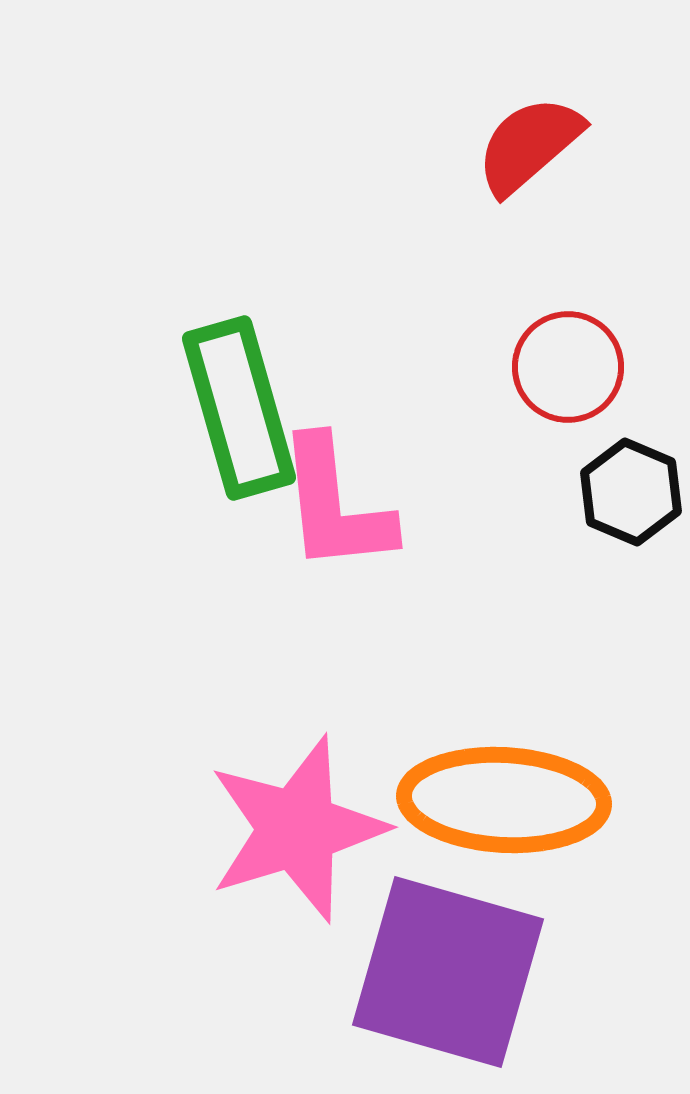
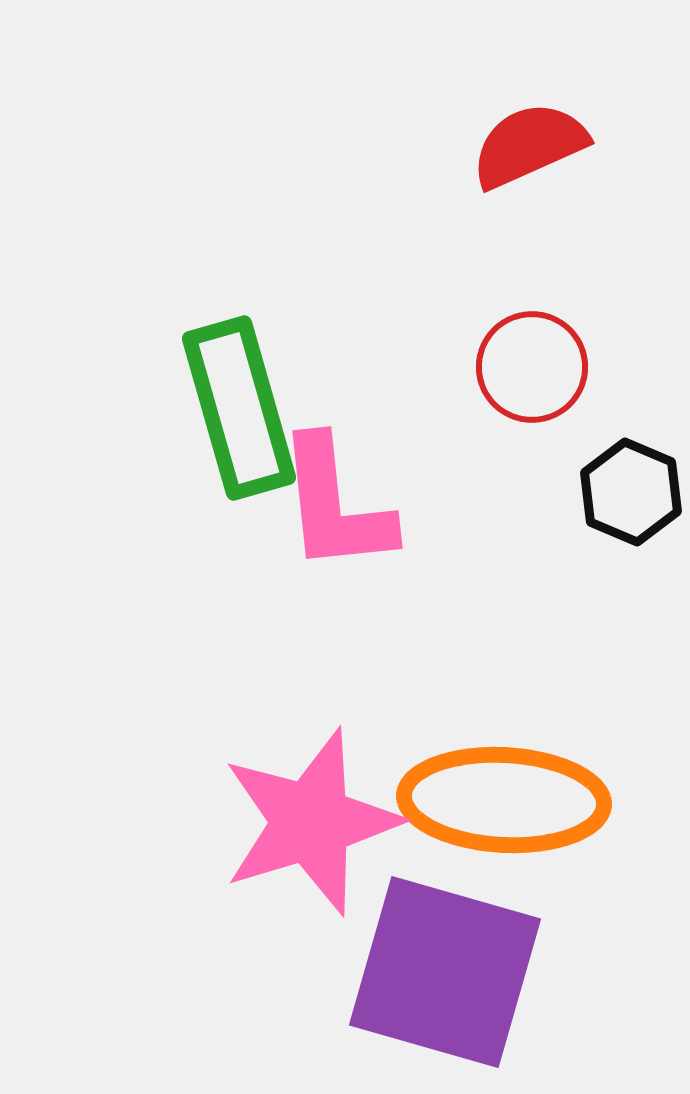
red semicircle: rotated 17 degrees clockwise
red circle: moved 36 px left
pink star: moved 14 px right, 7 px up
purple square: moved 3 px left
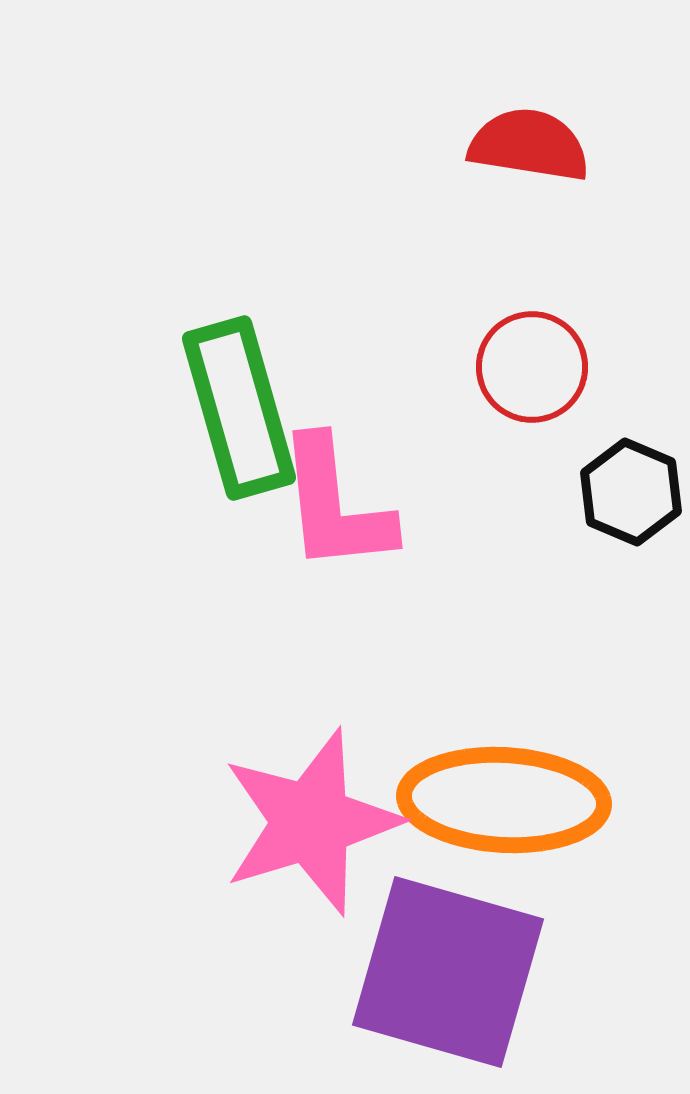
red semicircle: rotated 33 degrees clockwise
purple square: moved 3 px right
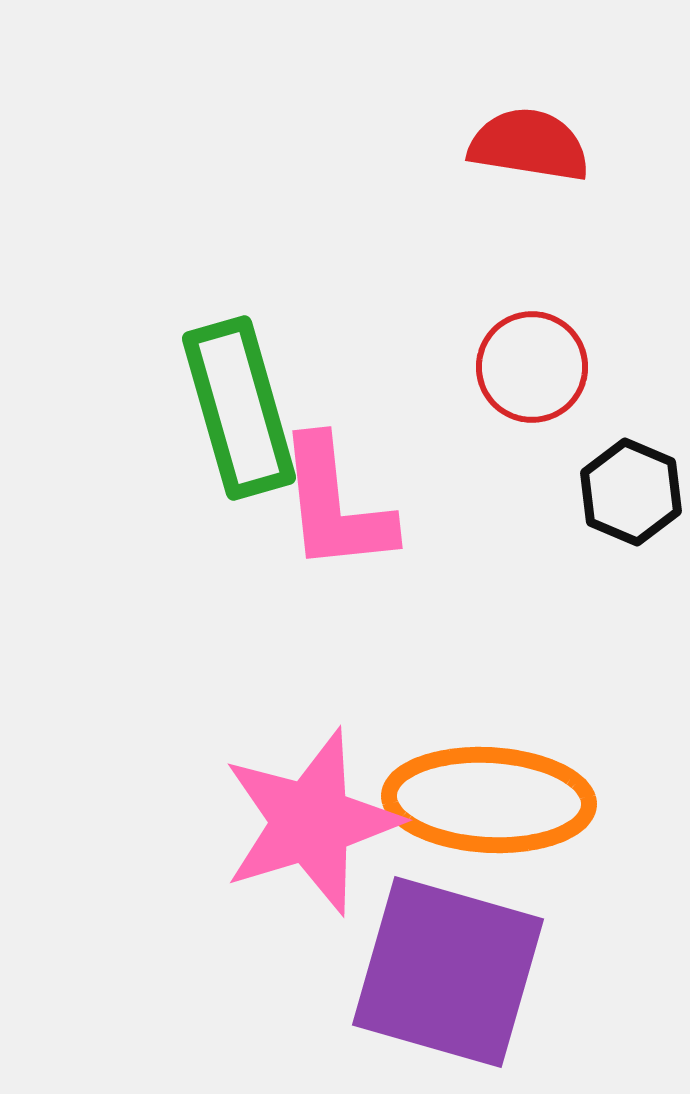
orange ellipse: moved 15 px left
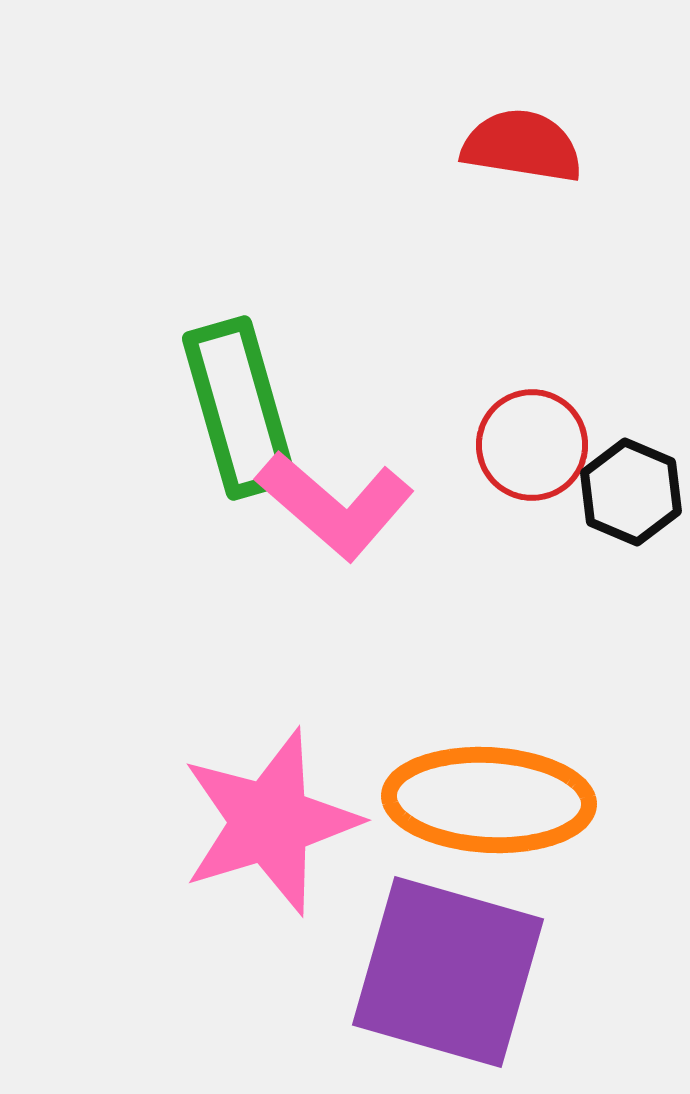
red semicircle: moved 7 px left, 1 px down
red circle: moved 78 px down
pink L-shape: rotated 43 degrees counterclockwise
pink star: moved 41 px left
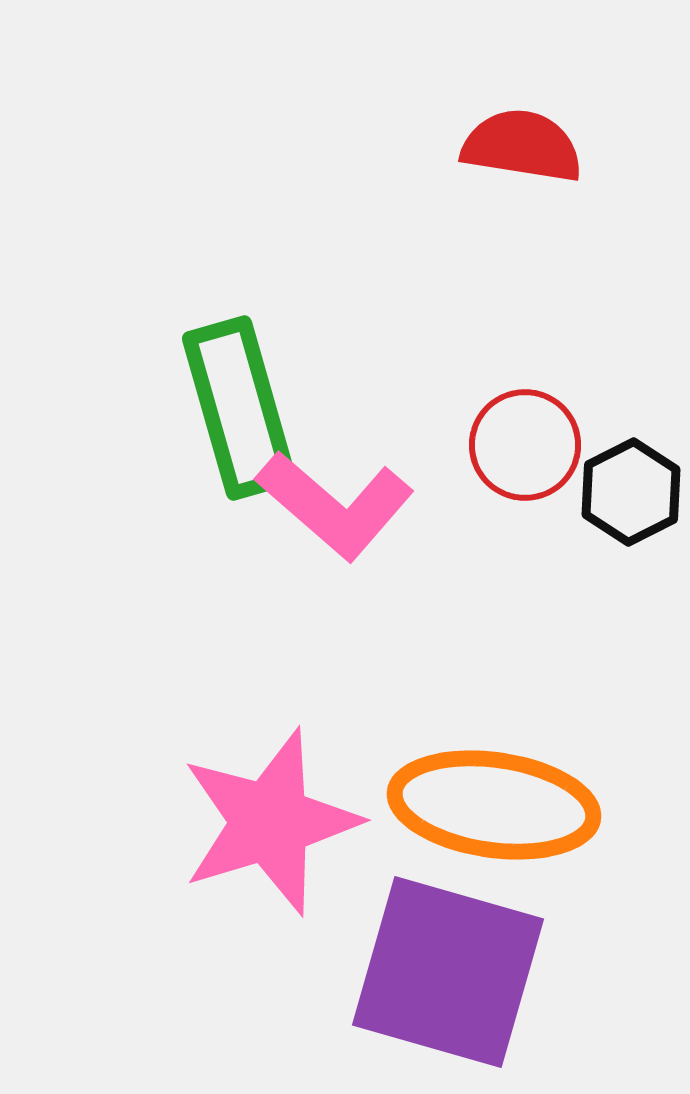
red circle: moved 7 px left
black hexagon: rotated 10 degrees clockwise
orange ellipse: moved 5 px right, 5 px down; rotated 5 degrees clockwise
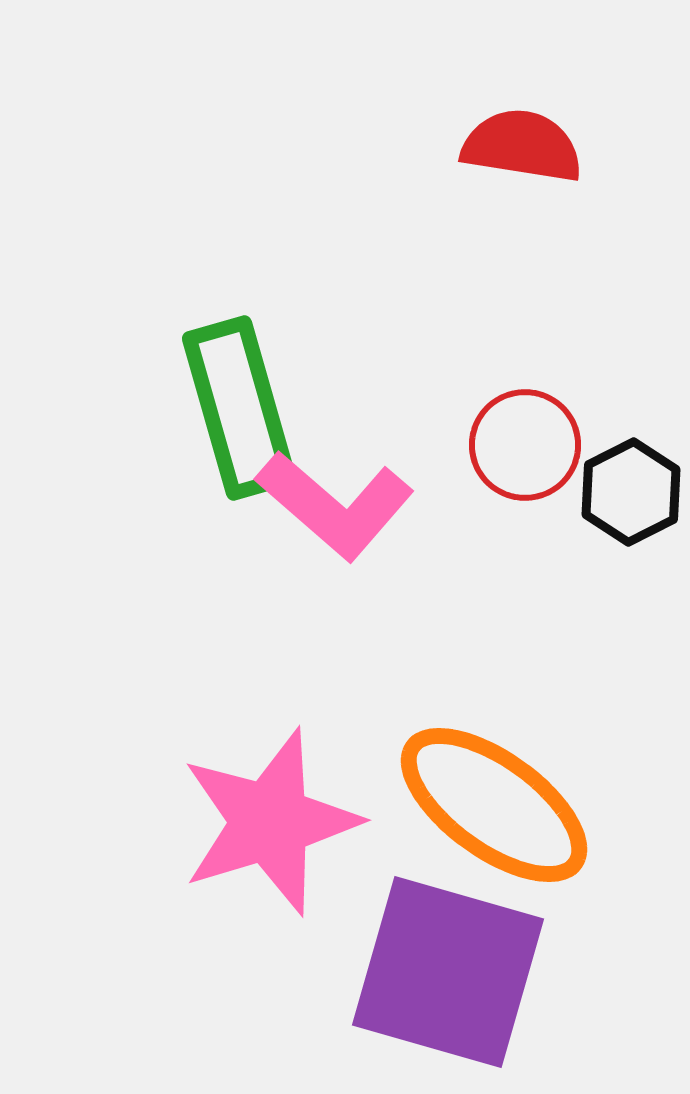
orange ellipse: rotated 28 degrees clockwise
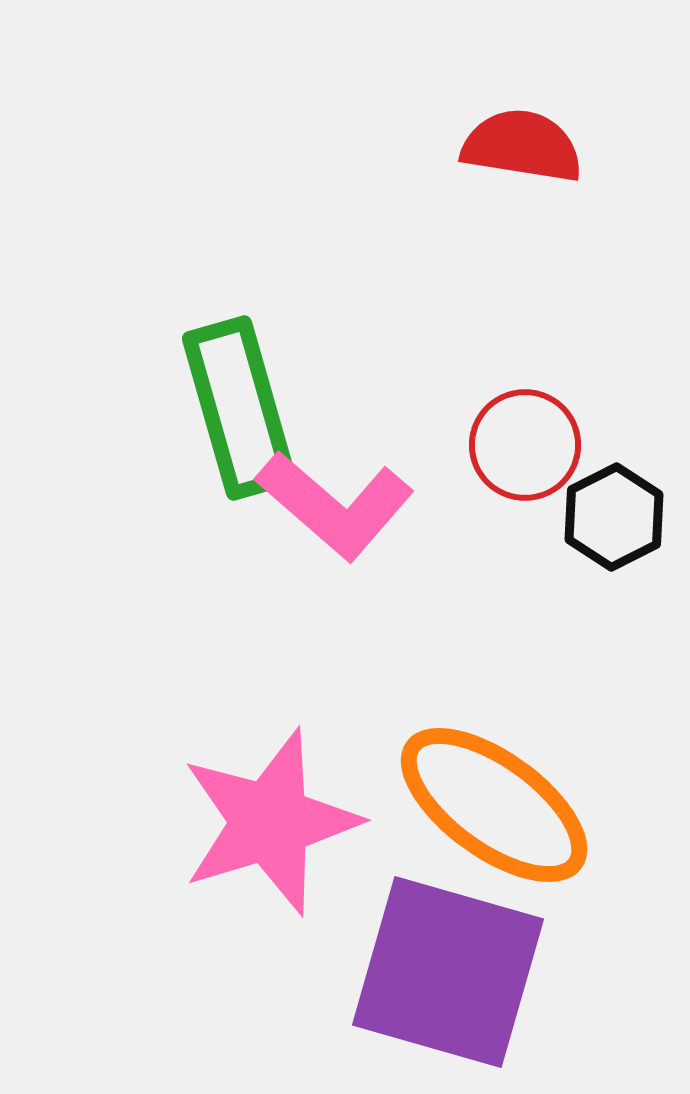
black hexagon: moved 17 px left, 25 px down
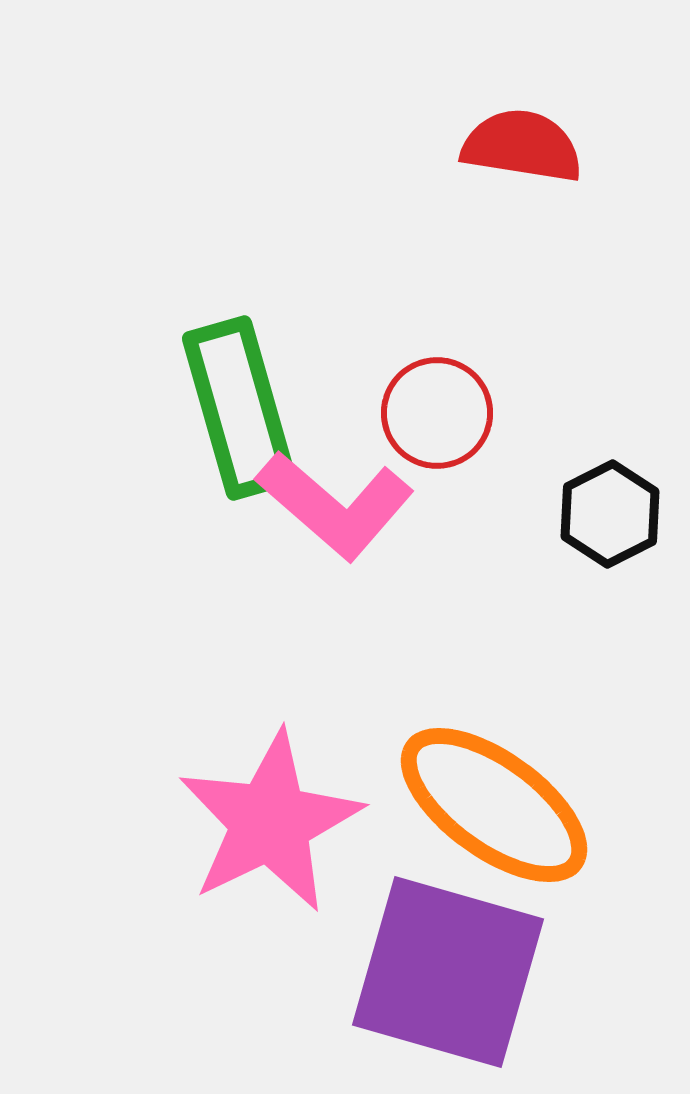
red circle: moved 88 px left, 32 px up
black hexagon: moved 4 px left, 3 px up
pink star: rotated 9 degrees counterclockwise
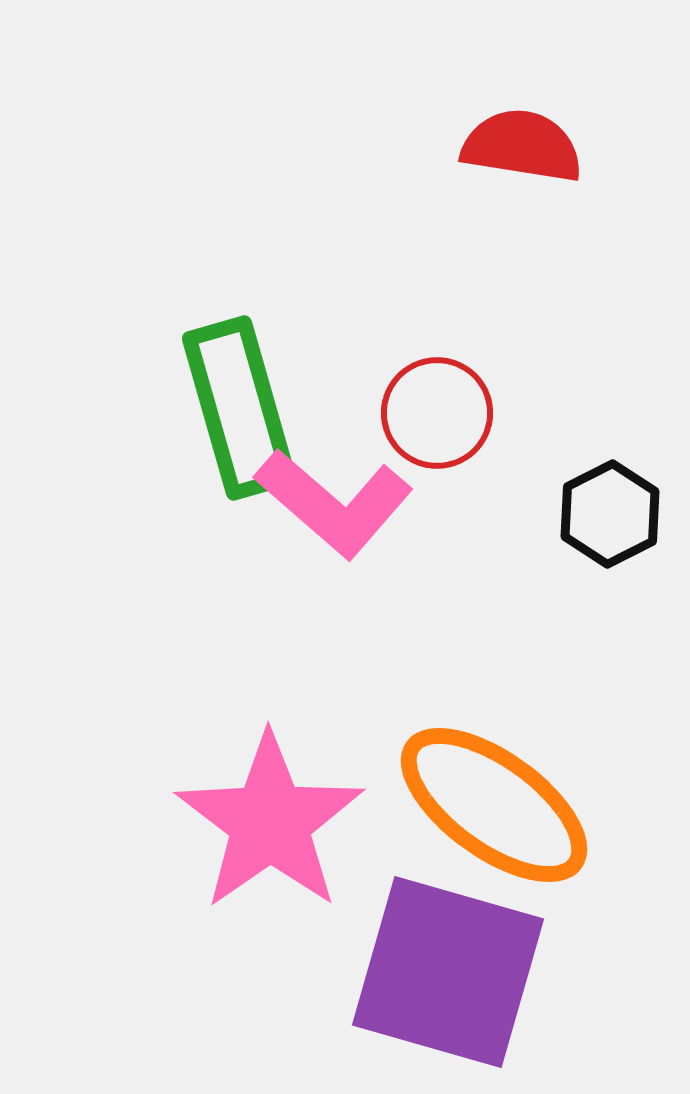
pink L-shape: moved 1 px left, 2 px up
pink star: rotated 9 degrees counterclockwise
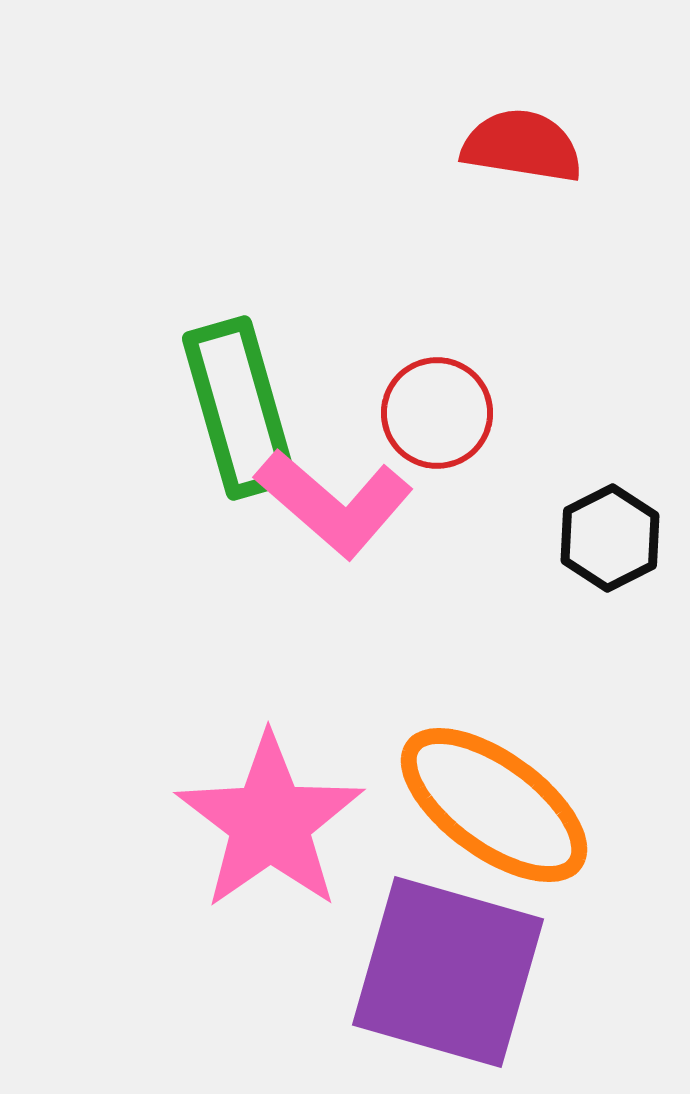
black hexagon: moved 24 px down
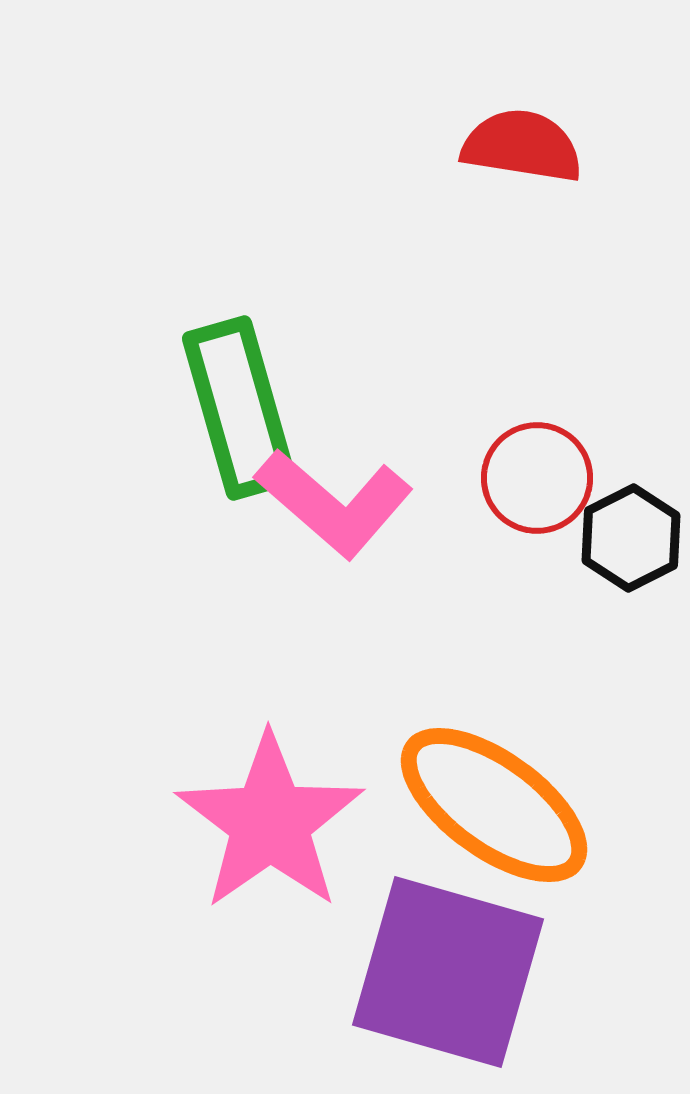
red circle: moved 100 px right, 65 px down
black hexagon: moved 21 px right
